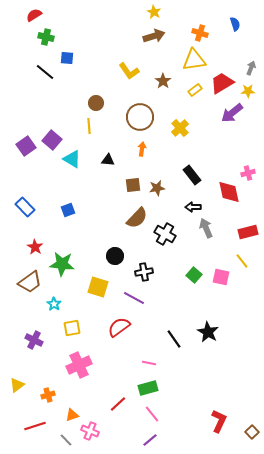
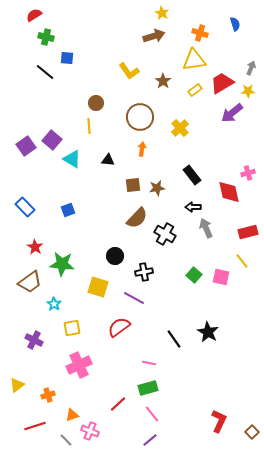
yellow star at (154, 12): moved 8 px right, 1 px down
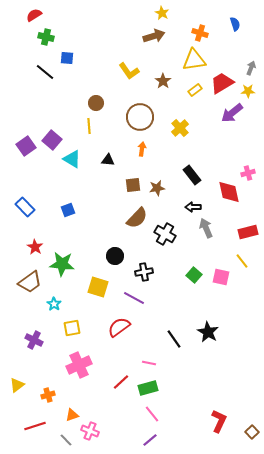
red line at (118, 404): moved 3 px right, 22 px up
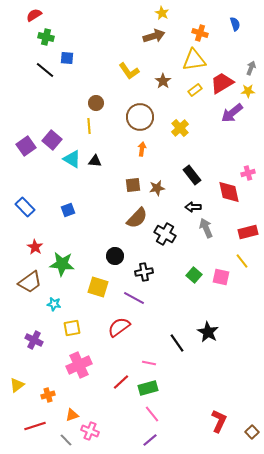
black line at (45, 72): moved 2 px up
black triangle at (108, 160): moved 13 px left, 1 px down
cyan star at (54, 304): rotated 24 degrees counterclockwise
black line at (174, 339): moved 3 px right, 4 px down
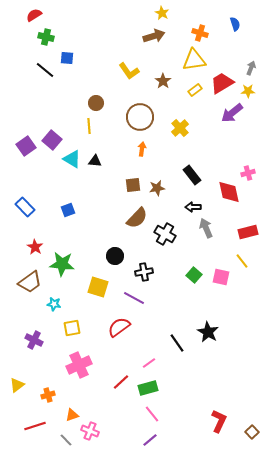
pink line at (149, 363): rotated 48 degrees counterclockwise
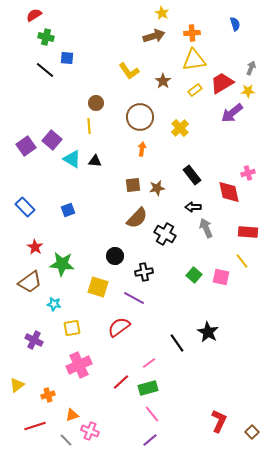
orange cross at (200, 33): moved 8 px left; rotated 21 degrees counterclockwise
red rectangle at (248, 232): rotated 18 degrees clockwise
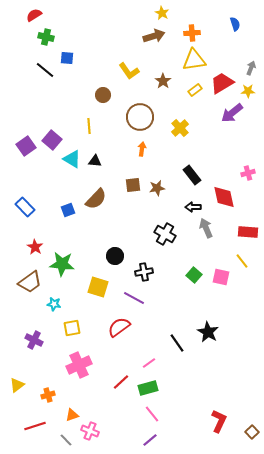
brown circle at (96, 103): moved 7 px right, 8 px up
red diamond at (229, 192): moved 5 px left, 5 px down
brown semicircle at (137, 218): moved 41 px left, 19 px up
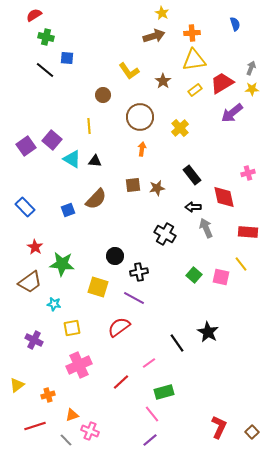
yellow star at (248, 91): moved 4 px right, 2 px up
yellow line at (242, 261): moved 1 px left, 3 px down
black cross at (144, 272): moved 5 px left
green rectangle at (148, 388): moved 16 px right, 4 px down
red L-shape at (219, 421): moved 6 px down
